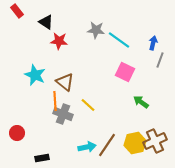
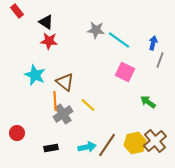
red star: moved 10 px left
green arrow: moved 7 px right
gray cross: rotated 36 degrees clockwise
brown cross: rotated 15 degrees counterclockwise
black rectangle: moved 9 px right, 10 px up
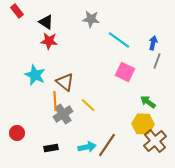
gray star: moved 5 px left, 11 px up
gray line: moved 3 px left, 1 px down
yellow hexagon: moved 8 px right, 19 px up; rotated 15 degrees clockwise
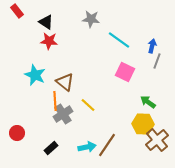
blue arrow: moved 1 px left, 3 px down
brown cross: moved 2 px right, 1 px up
black rectangle: rotated 32 degrees counterclockwise
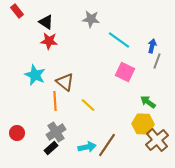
gray cross: moved 7 px left, 18 px down
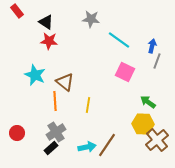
yellow line: rotated 56 degrees clockwise
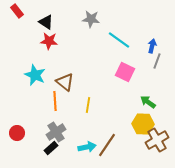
brown cross: rotated 10 degrees clockwise
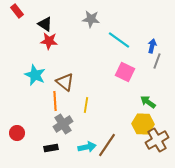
black triangle: moved 1 px left, 2 px down
yellow line: moved 2 px left
gray cross: moved 7 px right, 8 px up
black rectangle: rotated 32 degrees clockwise
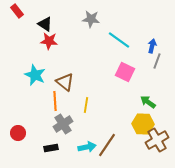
red circle: moved 1 px right
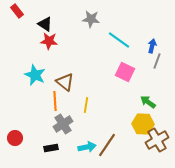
red circle: moved 3 px left, 5 px down
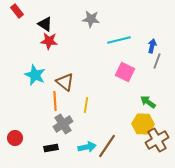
cyan line: rotated 50 degrees counterclockwise
brown line: moved 1 px down
